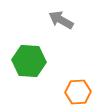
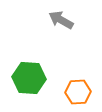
green hexagon: moved 17 px down
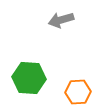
gray arrow: rotated 45 degrees counterclockwise
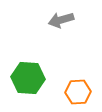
green hexagon: moved 1 px left
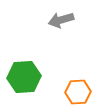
green hexagon: moved 4 px left, 1 px up; rotated 8 degrees counterclockwise
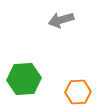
green hexagon: moved 2 px down
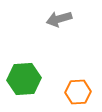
gray arrow: moved 2 px left, 1 px up
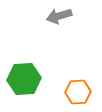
gray arrow: moved 3 px up
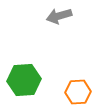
green hexagon: moved 1 px down
